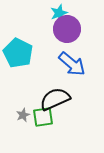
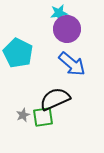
cyan star: rotated 12 degrees clockwise
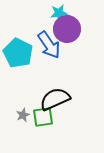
blue arrow: moved 23 px left, 19 px up; rotated 16 degrees clockwise
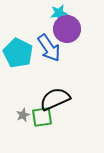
blue arrow: moved 3 px down
green square: moved 1 px left
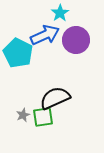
cyan star: moved 1 px right; rotated 24 degrees counterclockwise
purple circle: moved 9 px right, 11 px down
blue arrow: moved 4 px left, 13 px up; rotated 80 degrees counterclockwise
black semicircle: moved 1 px up
green square: moved 1 px right
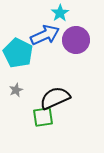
gray star: moved 7 px left, 25 px up
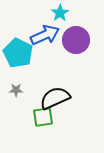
gray star: rotated 24 degrees clockwise
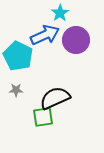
cyan pentagon: moved 3 px down
